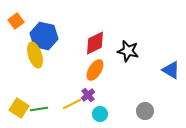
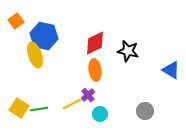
orange ellipse: rotated 40 degrees counterclockwise
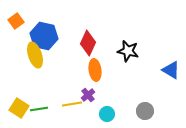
red diamond: moved 7 px left; rotated 40 degrees counterclockwise
yellow line: rotated 18 degrees clockwise
cyan circle: moved 7 px right
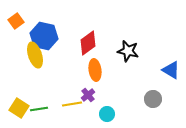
red diamond: rotated 30 degrees clockwise
gray circle: moved 8 px right, 12 px up
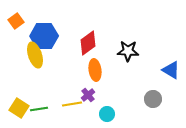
blue hexagon: rotated 12 degrees counterclockwise
black star: rotated 10 degrees counterclockwise
